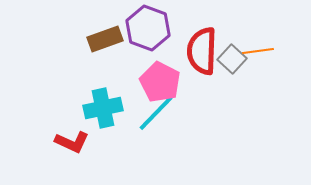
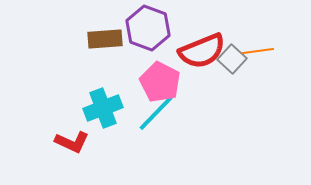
brown rectangle: rotated 16 degrees clockwise
red semicircle: rotated 114 degrees counterclockwise
cyan cross: rotated 9 degrees counterclockwise
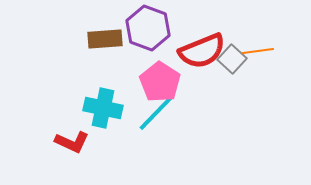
pink pentagon: rotated 6 degrees clockwise
cyan cross: rotated 33 degrees clockwise
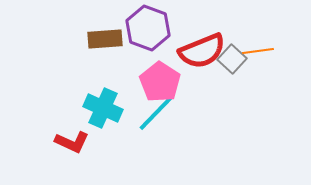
cyan cross: rotated 12 degrees clockwise
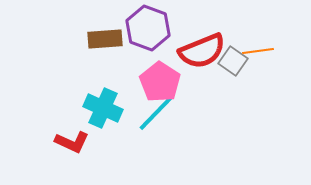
gray square: moved 1 px right, 2 px down; rotated 8 degrees counterclockwise
